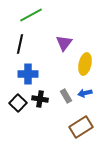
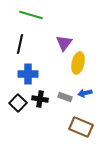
green line: rotated 45 degrees clockwise
yellow ellipse: moved 7 px left, 1 px up
gray rectangle: moved 1 px left, 1 px down; rotated 40 degrees counterclockwise
brown rectangle: rotated 55 degrees clockwise
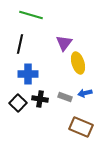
yellow ellipse: rotated 30 degrees counterclockwise
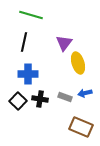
black line: moved 4 px right, 2 px up
black square: moved 2 px up
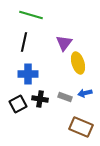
black square: moved 3 px down; rotated 18 degrees clockwise
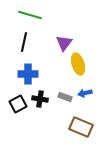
green line: moved 1 px left
yellow ellipse: moved 1 px down
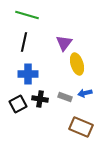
green line: moved 3 px left
yellow ellipse: moved 1 px left
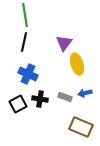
green line: moved 2 px left; rotated 65 degrees clockwise
blue cross: rotated 24 degrees clockwise
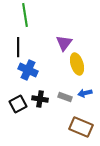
black line: moved 6 px left, 5 px down; rotated 12 degrees counterclockwise
blue cross: moved 4 px up
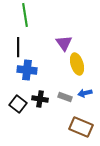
purple triangle: rotated 12 degrees counterclockwise
blue cross: moved 1 px left; rotated 18 degrees counterclockwise
black square: rotated 24 degrees counterclockwise
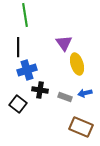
blue cross: rotated 24 degrees counterclockwise
black cross: moved 9 px up
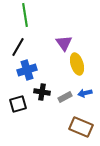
black line: rotated 30 degrees clockwise
black cross: moved 2 px right, 2 px down
gray rectangle: rotated 48 degrees counterclockwise
black square: rotated 36 degrees clockwise
